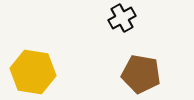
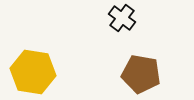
black cross: rotated 24 degrees counterclockwise
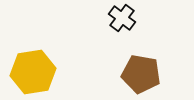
yellow hexagon: rotated 18 degrees counterclockwise
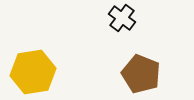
brown pentagon: rotated 12 degrees clockwise
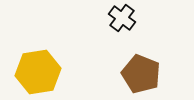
yellow hexagon: moved 5 px right
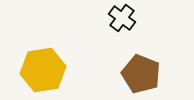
yellow hexagon: moved 5 px right, 2 px up
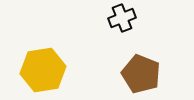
black cross: rotated 32 degrees clockwise
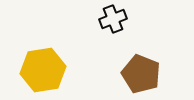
black cross: moved 9 px left, 1 px down
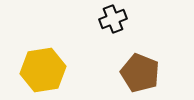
brown pentagon: moved 1 px left, 1 px up
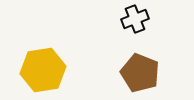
black cross: moved 22 px right
